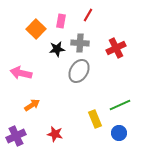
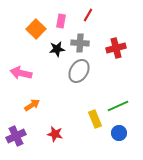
red cross: rotated 12 degrees clockwise
green line: moved 2 px left, 1 px down
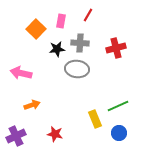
gray ellipse: moved 2 px left, 2 px up; rotated 65 degrees clockwise
orange arrow: rotated 14 degrees clockwise
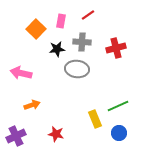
red line: rotated 24 degrees clockwise
gray cross: moved 2 px right, 1 px up
red star: moved 1 px right
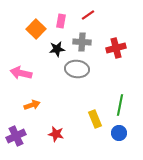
green line: moved 2 px right, 1 px up; rotated 55 degrees counterclockwise
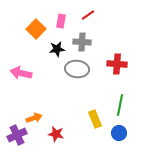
red cross: moved 1 px right, 16 px down; rotated 18 degrees clockwise
orange arrow: moved 2 px right, 13 px down
purple cross: moved 1 px right, 1 px up
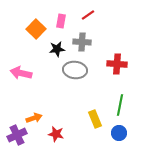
gray ellipse: moved 2 px left, 1 px down
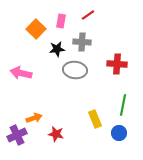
green line: moved 3 px right
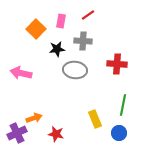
gray cross: moved 1 px right, 1 px up
purple cross: moved 2 px up
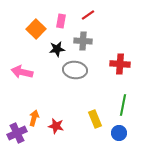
red cross: moved 3 px right
pink arrow: moved 1 px right, 1 px up
orange arrow: rotated 56 degrees counterclockwise
red star: moved 8 px up
